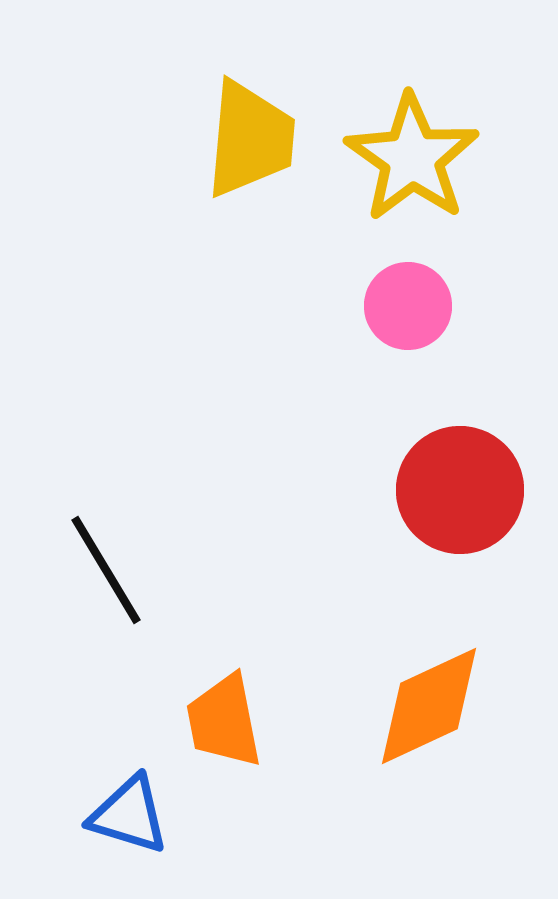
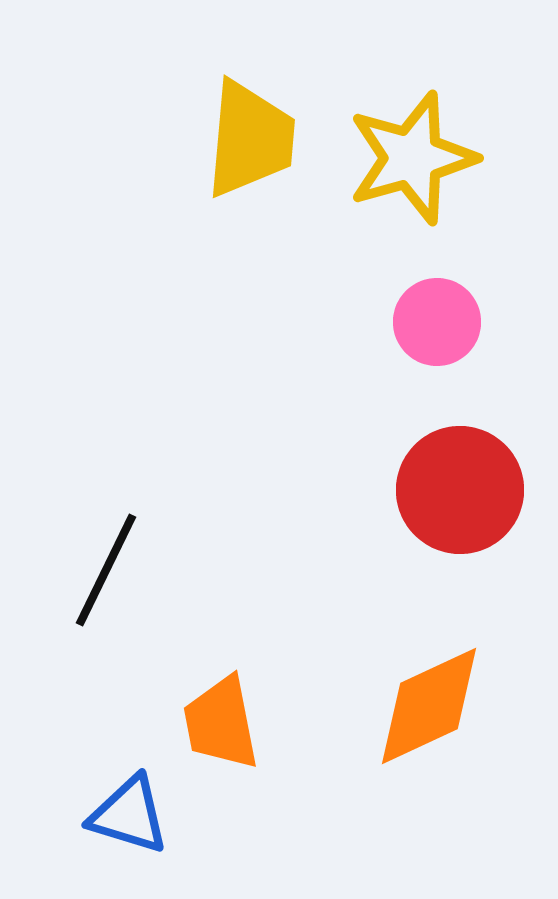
yellow star: rotated 21 degrees clockwise
pink circle: moved 29 px right, 16 px down
black line: rotated 57 degrees clockwise
orange trapezoid: moved 3 px left, 2 px down
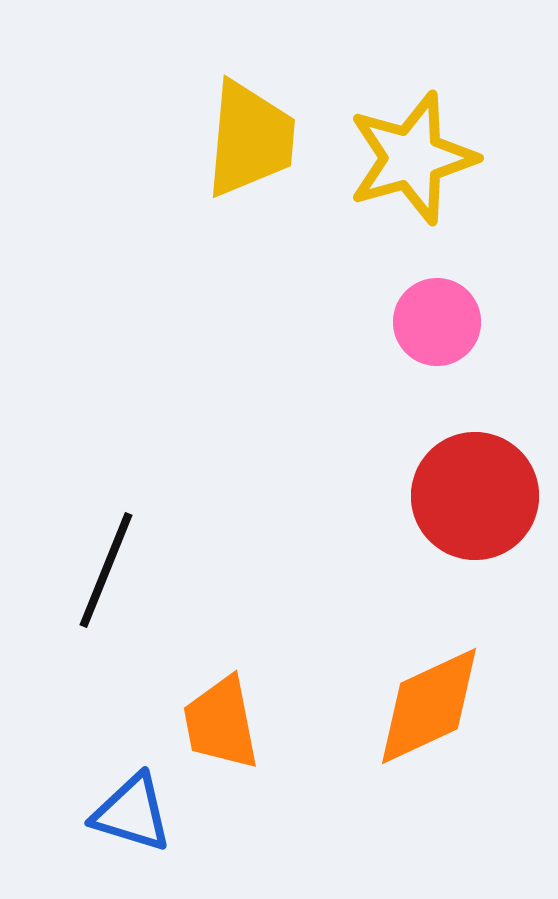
red circle: moved 15 px right, 6 px down
black line: rotated 4 degrees counterclockwise
blue triangle: moved 3 px right, 2 px up
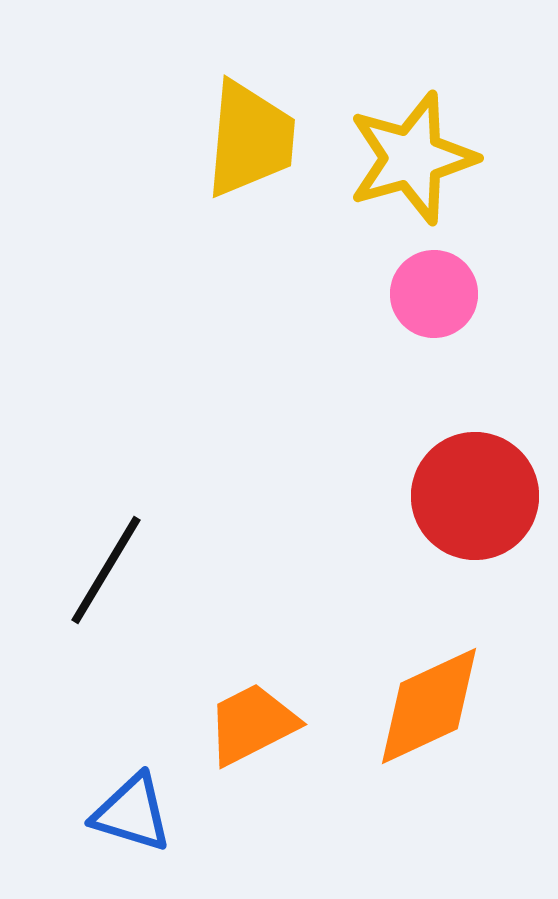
pink circle: moved 3 px left, 28 px up
black line: rotated 9 degrees clockwise
orange trapezoid: moved 31 px right, 1 px down; rotated 74 degrees clockwise
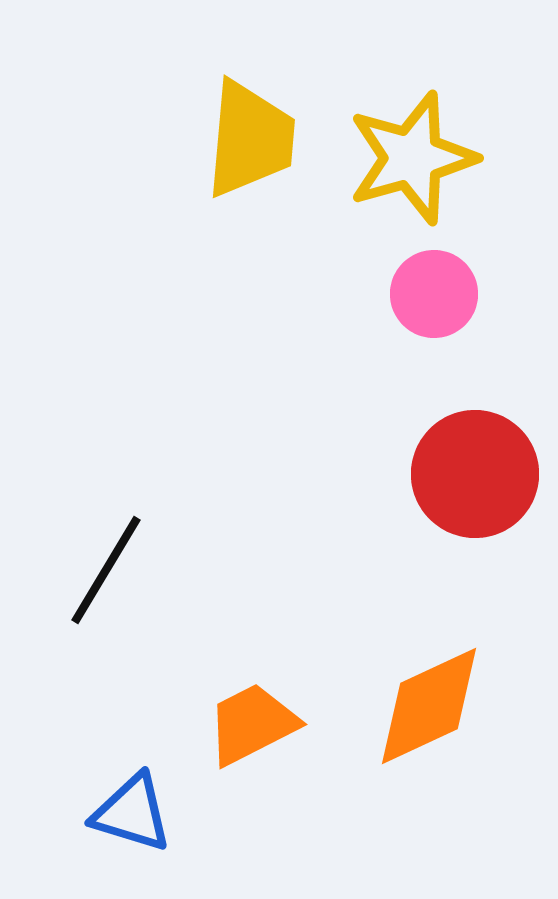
red circle: moved 22 px up
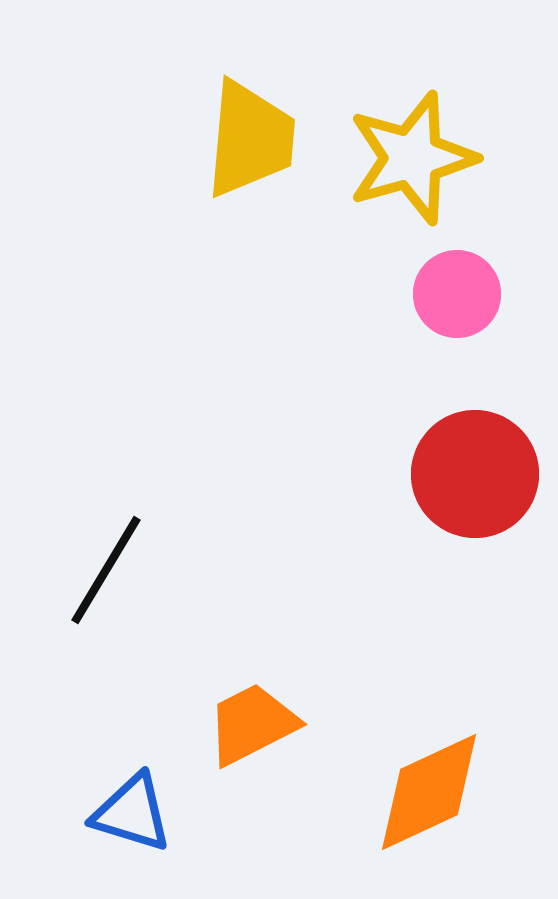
pink circle: moved 23 px right
orange diamond: moved 86 px down
